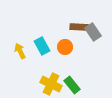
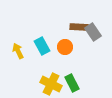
yellow arrow: moved 2 px left
green rectangle: moved 2 px up; rotated 12 degrees clockwise
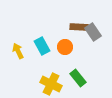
green rectangle: moved 6 px right, 5 px up; rotated 12 degrees counterclockwise
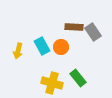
brown rectangle: moved 5 px left
orange circle: moved 4 px left
yellow arrow: rotated 140 degrees counterclockwise
yellow cross: moved 1 px right, 1 px up; rotated 10 degrees counterclockwise
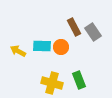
brown rectangle: rotated 60 degrees clockwise
cyan rectangle: rotated 60 degrees counterclockwise
yellow arrow: rotated 105 degrees clockwise
green rectangle: moved 1 px right, 2 px down; rotated 18 degrees clockwise
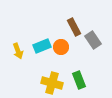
gray rectangle: moved 8 px down
cyan rectangle: rotated 24 degrees counterclockwise
yellow arrow: rotated 140 degrees counterclockwise
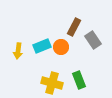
brown rectangle: rotated 54 degrees clockwise
yellow arrow: rotated 28 degrees clockwise
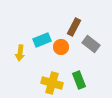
gray rectangle: moved 2 px left, 4 px down; rotated 18 degrees counterclockwise
cyan rectangle: moved 6 px up
yellow arrow: moved 2 px right, 2 px down
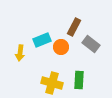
green rectangle: rotated 24 degrees clockwise
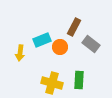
orange circle: moved 1 px left
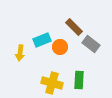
brown rectangle: rotated 72 degrees counterclockwise
